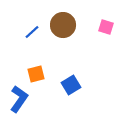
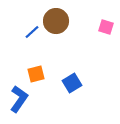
brown circle: moved 7 px left, 4 px up
blue square: moved 1 px right, 2 px up
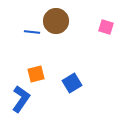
blue line: rotated 49 degrees clockwise
blue L-shape: moved 2 px right
